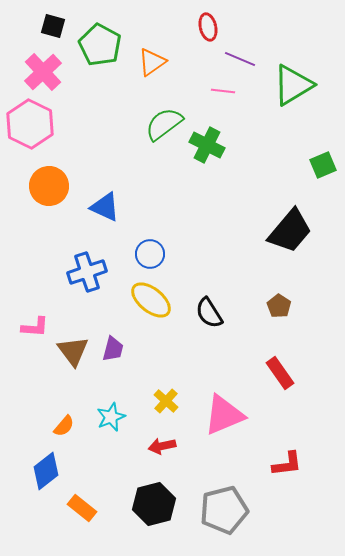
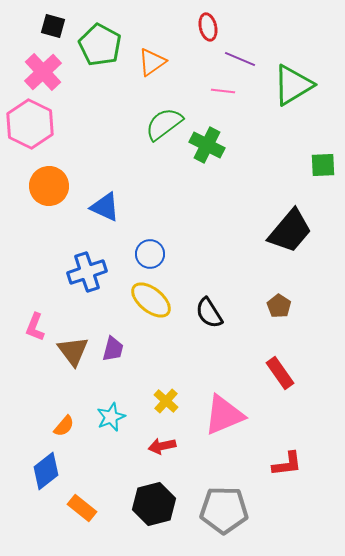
green square: rotated 20 degrees clockwise
pink L-shape: rotated 108 degrees clockwise
gray pentagon: rotated 15 degrees clockwise
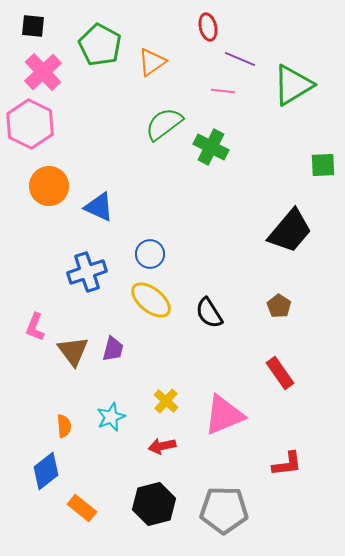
black square: moved 20 px left; rotated 10 degrees counterclockwise
green cross: moved 4 px right, 2 px down
blue triangle: moved 6 px left
orange semicircle: rotated 45 degrees counterclockwise
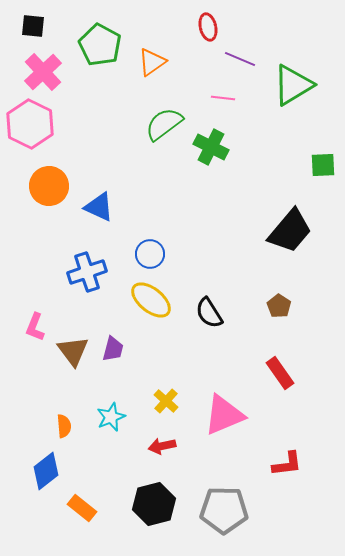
pink line: moved 7 px down
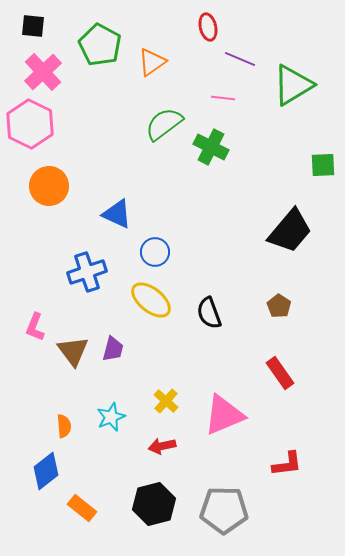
blue triangle: moved 18 px right, 7 px down
blue circle: moved 5 px right, 2 px up
black semicircle: rotated 12 degrees clockwise
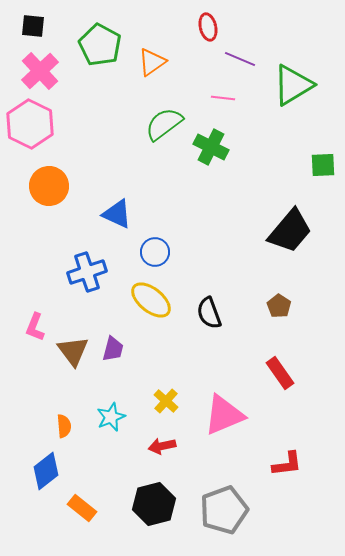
pink cross: moved 3 px left, 1 px up
gray pentagon: rotated 21 degrees counterclockwise
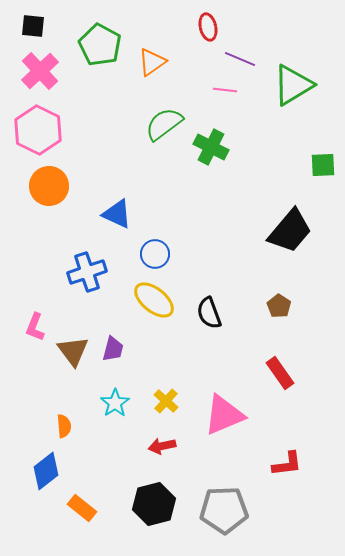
pink line: moved 2 px right, 8 px up
pink hexagon: moved 8 px right, 6 px down
blue circle: moved 2 px down
yellow ellipse: moved 3 px right
cyan star: moved 4 px right, 14 px up; rotated 12 degrees counterclockwise
gray pentagon: rotated 18 degrees clockwise
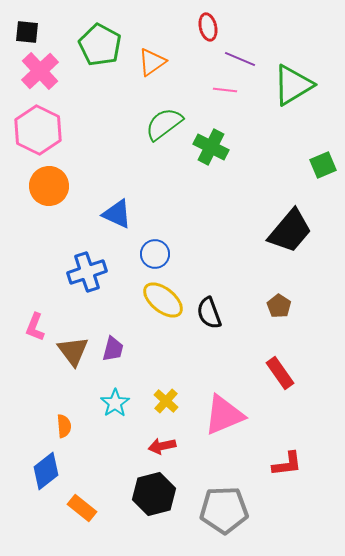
black square: moved 6 px left, 6 px down
green square: rotated 20 degrees counterclockwise
yellow ellipse: moved 9 px right
black hexagon: moved 10 px up
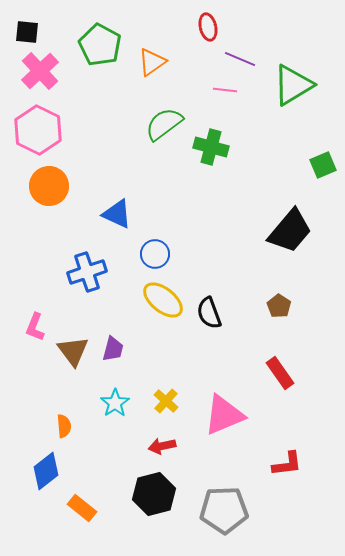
green cross: rotated 12 degrees counterclockwise
